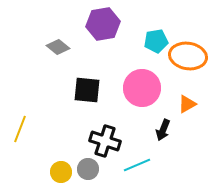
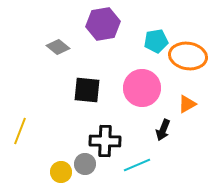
yellow line: moved 2 px down
black cross: rotated 16 degrees counterclockwise
gray circle: moved 3 px left, 5 px up
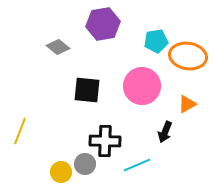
pink circle: moved 2 px up
black arrow: moved 2 px right, 2 px down
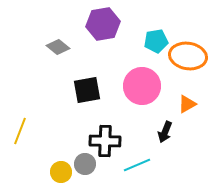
black square: rotated 16 degrees counterclockwise
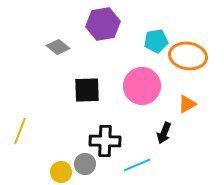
black square: rotated 8 degrees clockwise
black arrow: moved 1 px left, 1 px down
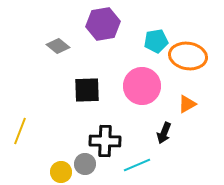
gray diamond: moved 1 px up
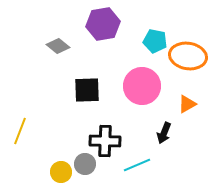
cyan pentagon: moved 1 px left; rotated 20 degrees clockwise
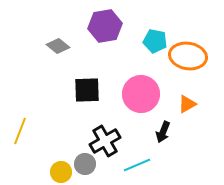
purple hexagon: moved 2 px right, 2 px down
pink circle: moved 1 px left, 8 px down
black arrow: moved 1 px left, 1 px up
black cross: rotated 32 degrees counterclockwise
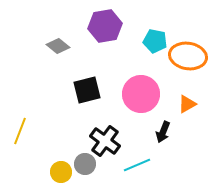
black square: rotated 12 degrees counterclockwise
black cross: rotated 24 degrees counterclockwise
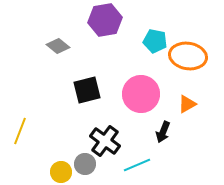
purple hexagon: moved 6 px up
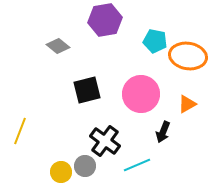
gray circle: moved 2 px down
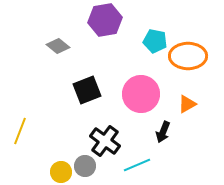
orange ellipse: rotated 9 degrees counterclockwise
black square: rotated 8 degrees counterclockwise
